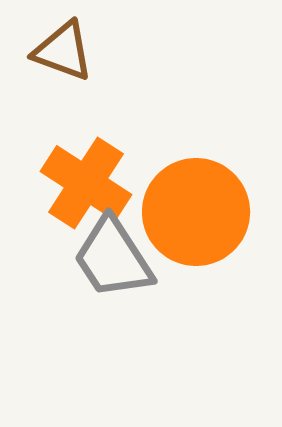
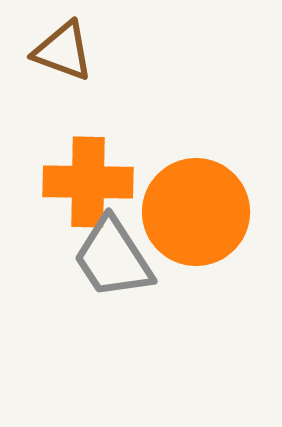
orange cross: moved 2 px right, 1 px up; rotated 32 degrees counterclockwise
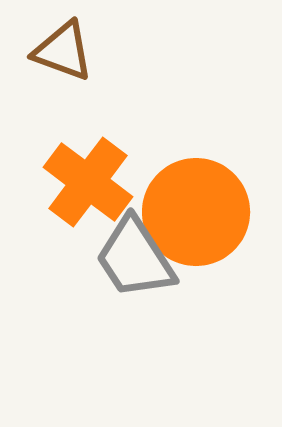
orange cross: rotated 36 degrees clockwise
gray trapezoid: moved 22 px right
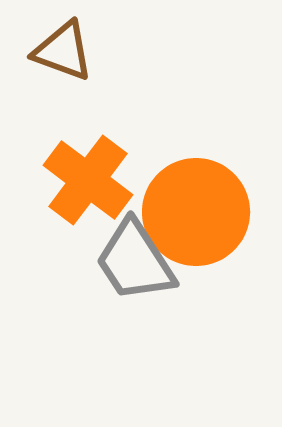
orange cross: moved 2 px up
gray trapezoid: moved 3 px down
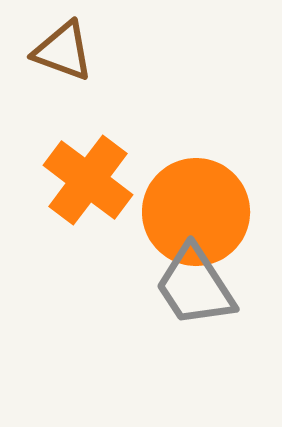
gray trapezoid: moved 60 px right, 25 px down
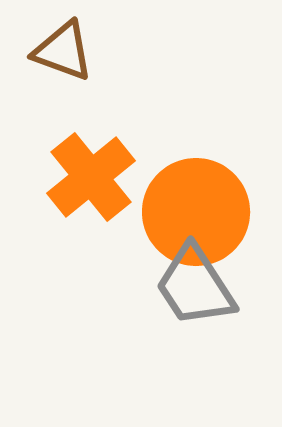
orange cross: moved 3 px right, 3 px up; rotated 14 degrees clockwise
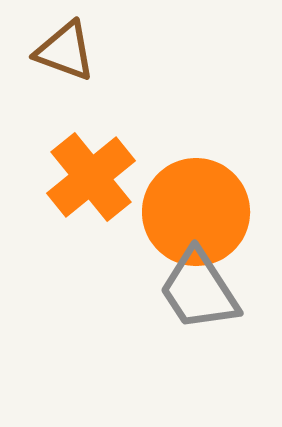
brown triangle: moved 2 px right
gray trapezoid: moved 4 px right, 4 px down
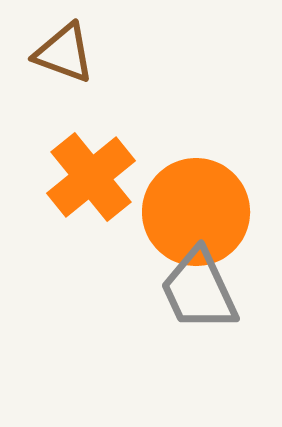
brown triangle: moved 1 px left, 2 px down
gray trapezoid: rotated 8 degrees clockwise
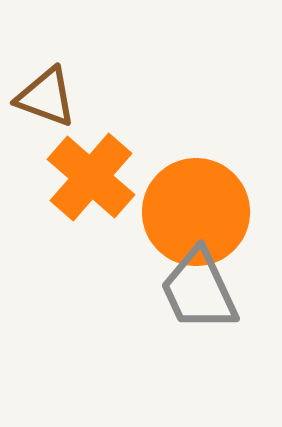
brown triangle: moved 18 px left, 44 px down
orange cross: rotated 10 degrees counterclockwise
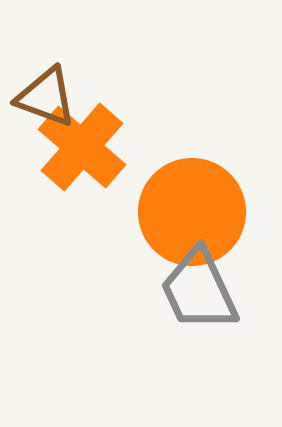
orange cross: moved 9 px left, 30 px up
orange circle: moved 4 px left
